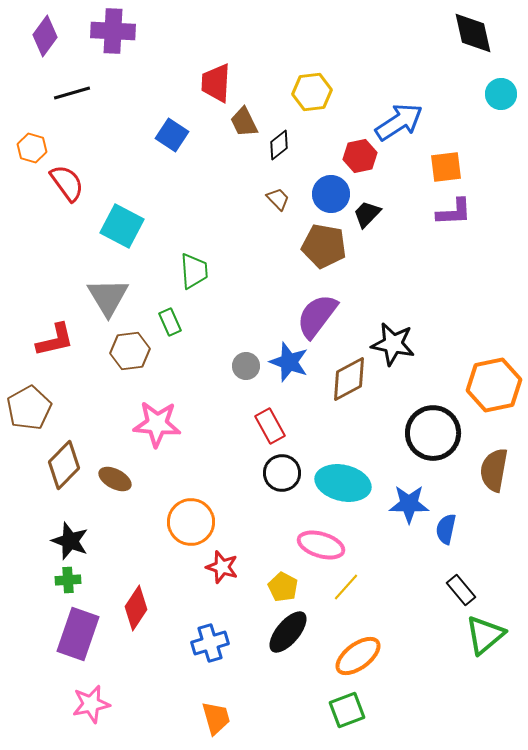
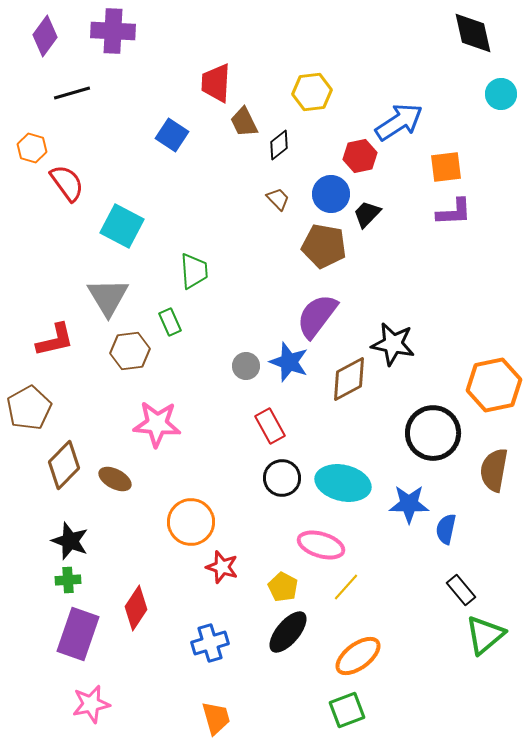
black circle at (282, 473): moved 5 px down
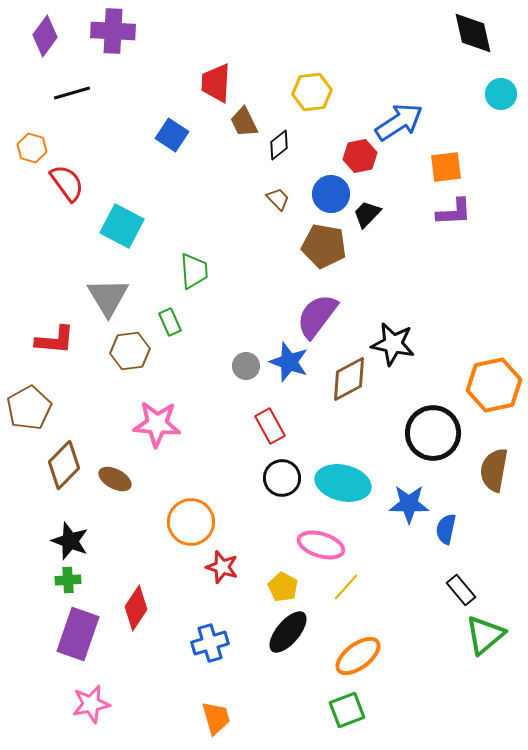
red L-shape at (55, 340): rotated 18 degrees clockwise
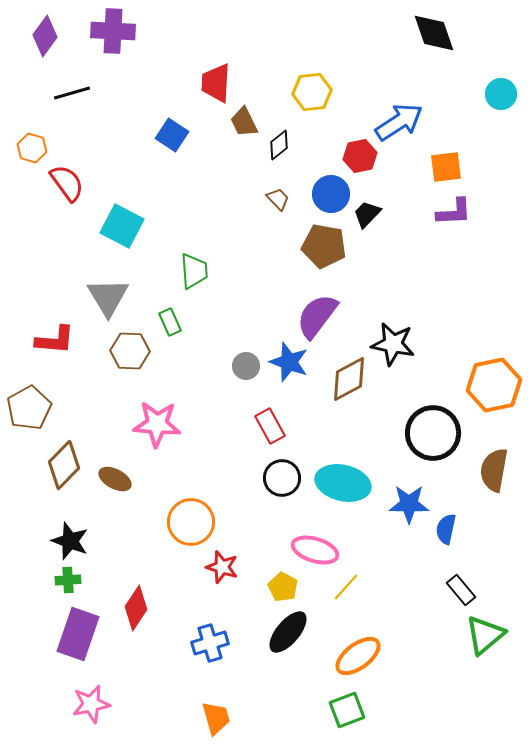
black diamond at (473, 33): moved 39 px left; rotated 6 degrees counterclockwise
brown hexagon at (130, 351): rotated 9 degrees clockwise
pink ellipse at (321, 545): moved 6 px left, 5 px down
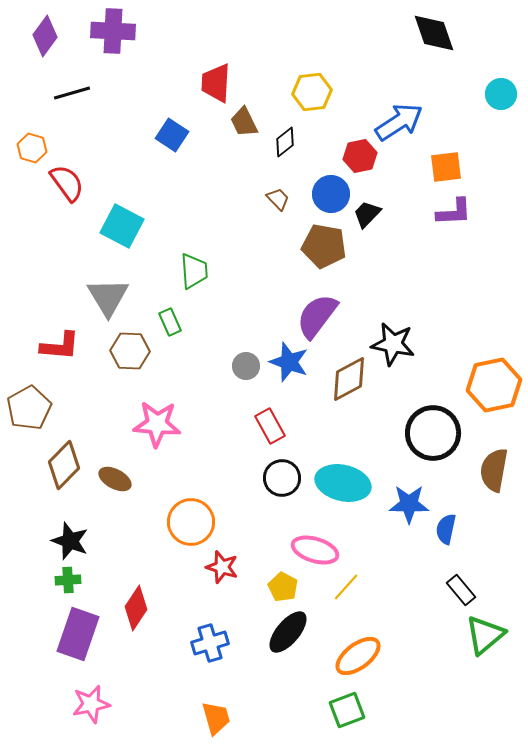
black diamond at (279, 145): moved 6 px right, 3 px up
red L-shape at (55, 340): moved 5 px right, 6 px down
